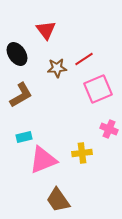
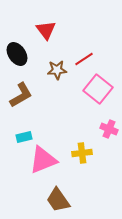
brown star: moved 2 px down
pink square: rotated 28 degrees counterclockwise
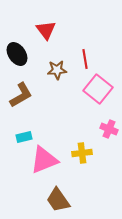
red line: moved 1 px right; rotated 66 degrees counterclockwise
pink triangle: moved 1 px right
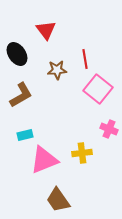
cyan rectangle: moved 1 px right, 2 px up
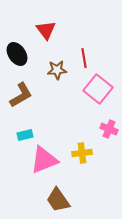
red line: moved 1 px left, 1 px up
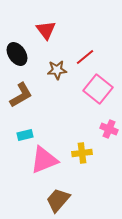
red line: moved 1 px right, 1 px up; rotated 60 degrees clockwise
brown trapezoid: rotated 76 degrees clockwise
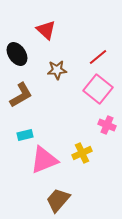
red triangle: rotated 10 degrees counterclockwise
red line: moved 13 px right
pink cross: moved 2 px left, 4 px up
yellow cross: rotated 18 degrees counterclockwise
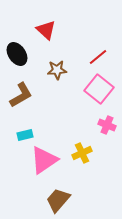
pink square: moved 1 px right
pink triangle: rotated 12 degrees counterclockwise
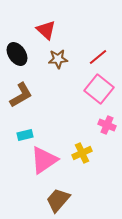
brown star: moved 1 px right, 11 px up
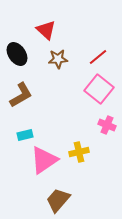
yellow cross: moved 3 px left, 1 px up; rotated 12 degrees clockwise
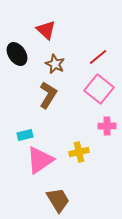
brown star: moved 3 px left, 5 px down; rotated 30 degrees clockwise
brown L-shape: moved 27 px right; rotated 28 degrees counterclockwise
pink cross: moved 1 px down; rotated 24 degrees counterclockwise
pink triangle: moved 4 px left
brown trapezoid: rotated 108 degrees clockwise
